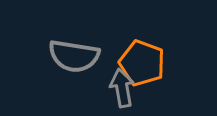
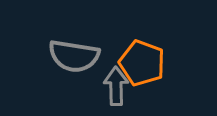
gray arrow: moved 6 px left, 2 px up; rotated 9 degrees clockwise
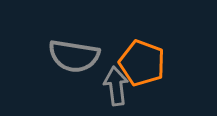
gray arrow: rotated 6 degrees counterclockwise
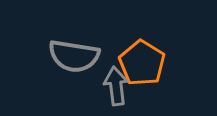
orange pentagon: rotated 12 degrees clockwise
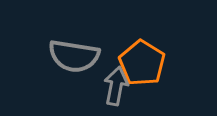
gray arrow: rotated 18 degrees clockwise
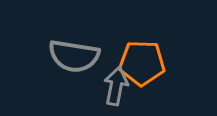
orange pentagon: rotated 30 degrees counterclockwise
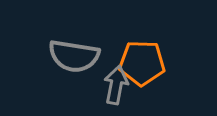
gray arrow: moved 1 px up
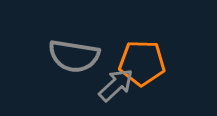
gray arrow: rotated 36 degrees clockwise
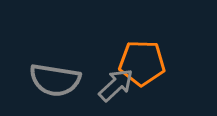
gray semicircle: moved 19 px left, 24 px down
